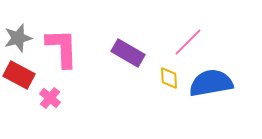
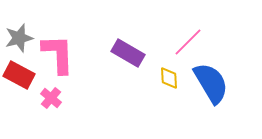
gray star: moved 1 px right
pink L-shape: moved 4 px left, 6 px down
blue semicircle: rotated 69 degrees clockwise
pink cross: moved 1 px right
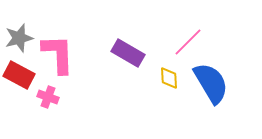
pink cross: moved 3 px left, 1 px up; rotated 20 degrees counterclockwise
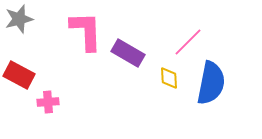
gray star: moved 19 px up
pink L-shape: moved 28 px right, 23 px up
blue semicircle: rotated 42 degrees clockwise
pink cross: moved 5 px down; rotated 25 degrees counterclockwise
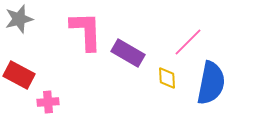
yellow diamond: moved 2 px left
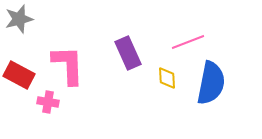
pink L-shape: moved 18 px left, 34 px down
pink line: rotated 24 degrees clockwise
purple rectangle: rotated 36 degrees clockwise
pink cross: rotated 15 degrees clockwise
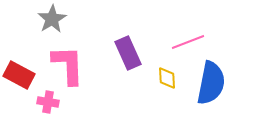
gray star: moved 33 px right; rotated 16 degrees counterclockwise
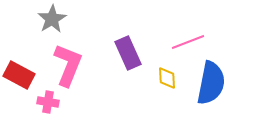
pink L-shape: rotated 24 degrees clockwise
